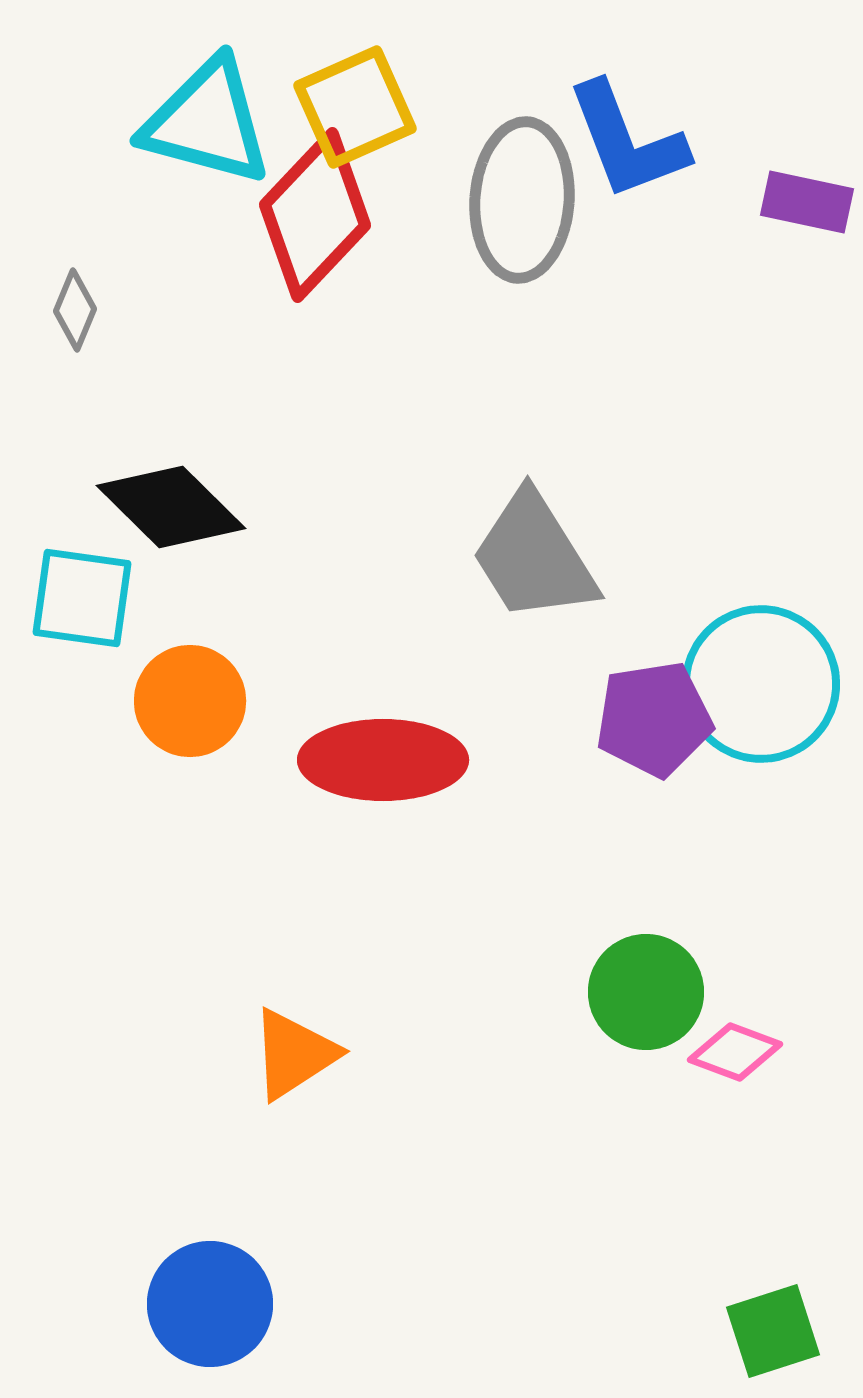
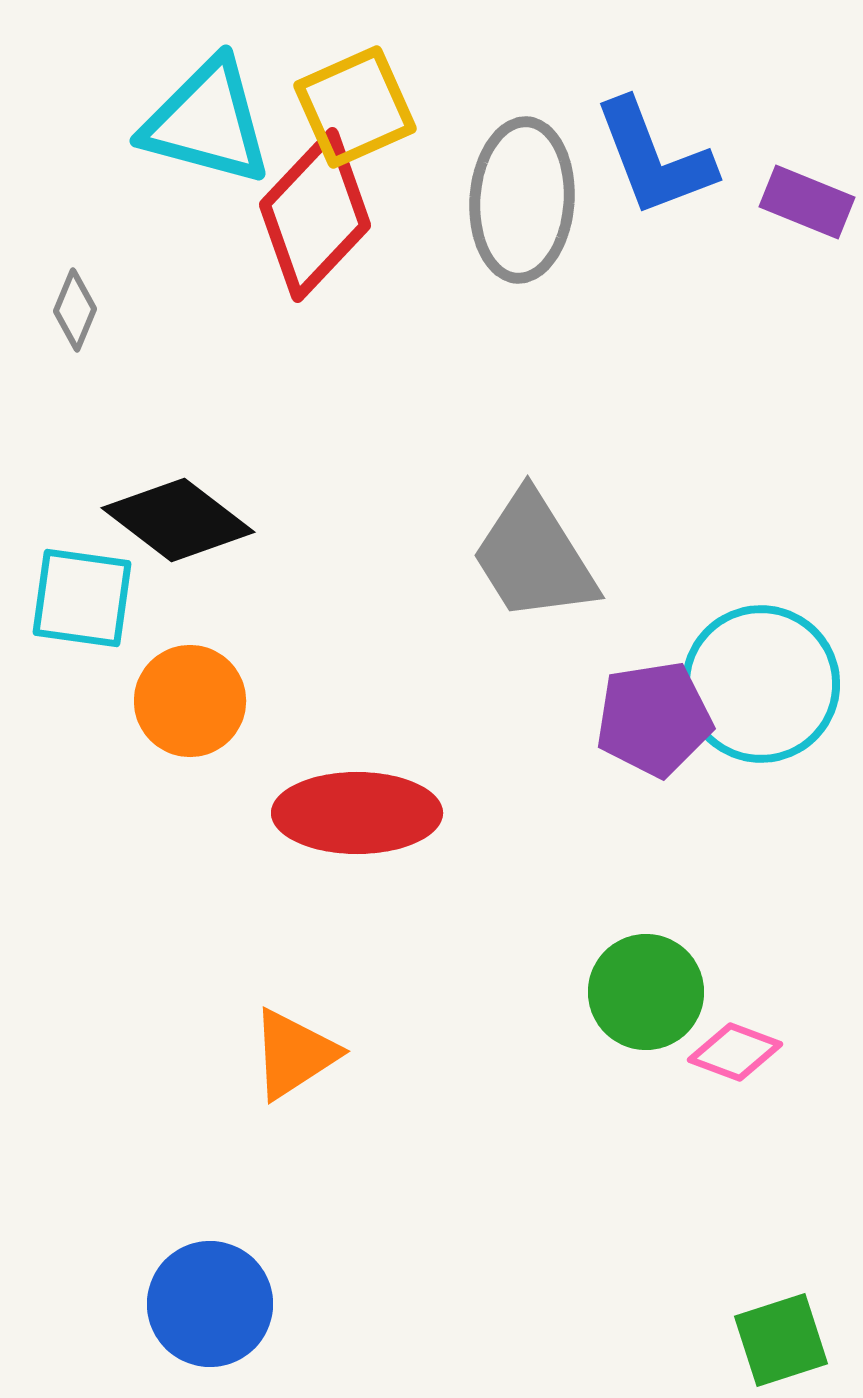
blue L-shape: moved 27 px right, 17 px down
purple rectangle: rotated 10 degrees clockwise
black diamond: moved 7 px right, 13 px down; rotated 7 degrees counterclockwise
red ellipse: moved 26 px left, 53 px down
green square: moved 8 px right, 9 px down
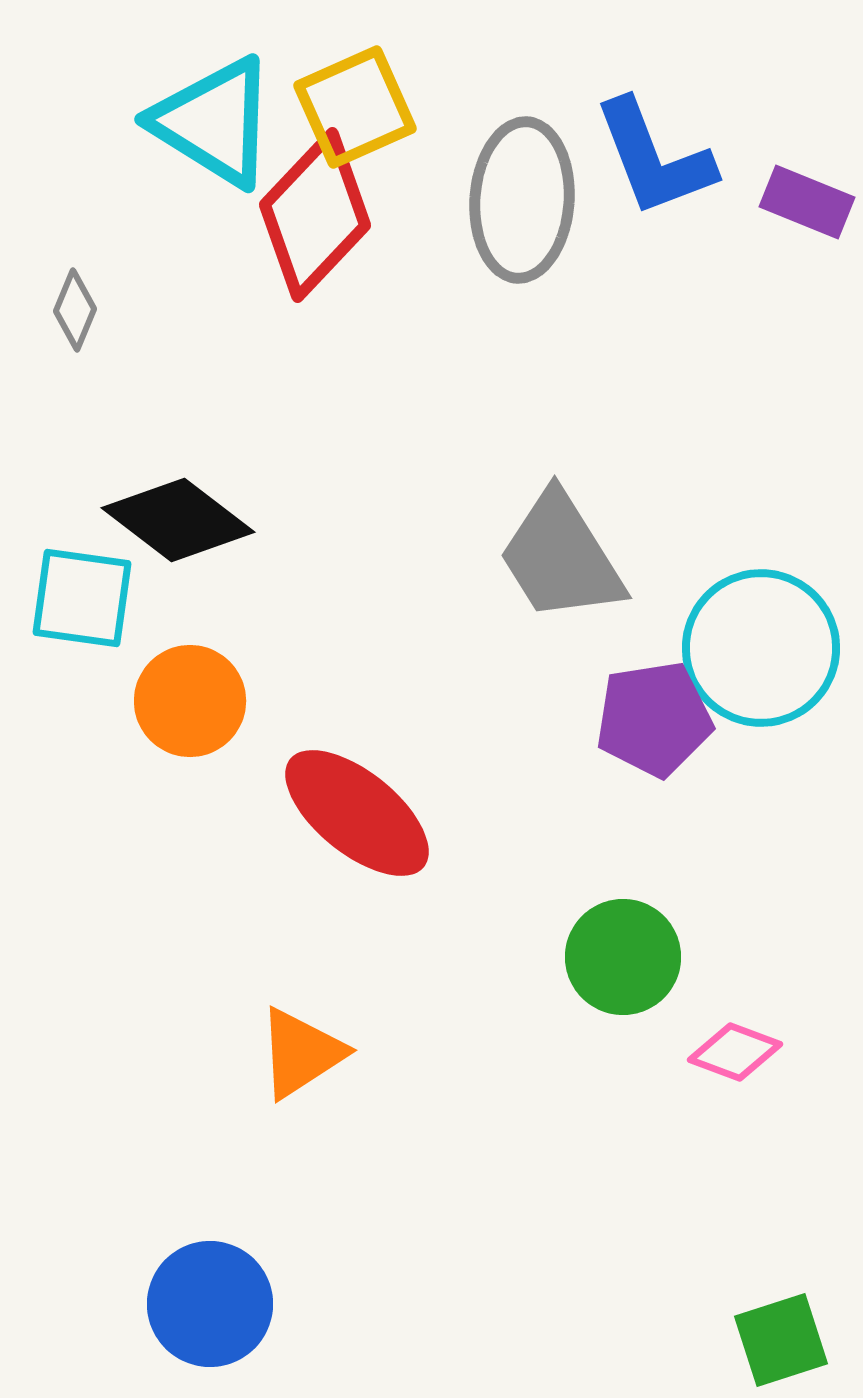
cyan triangle: moved 7 px right; rotated 17 degrees clockwise
gray trapezoid: moved 27 px right
cyan circle: moved 36 px up
red ellipse: rotated 39 degrees clockwise
green circle: moved 23 px left, 35 px up
orange triangle: moved 7 px right, 1 px up
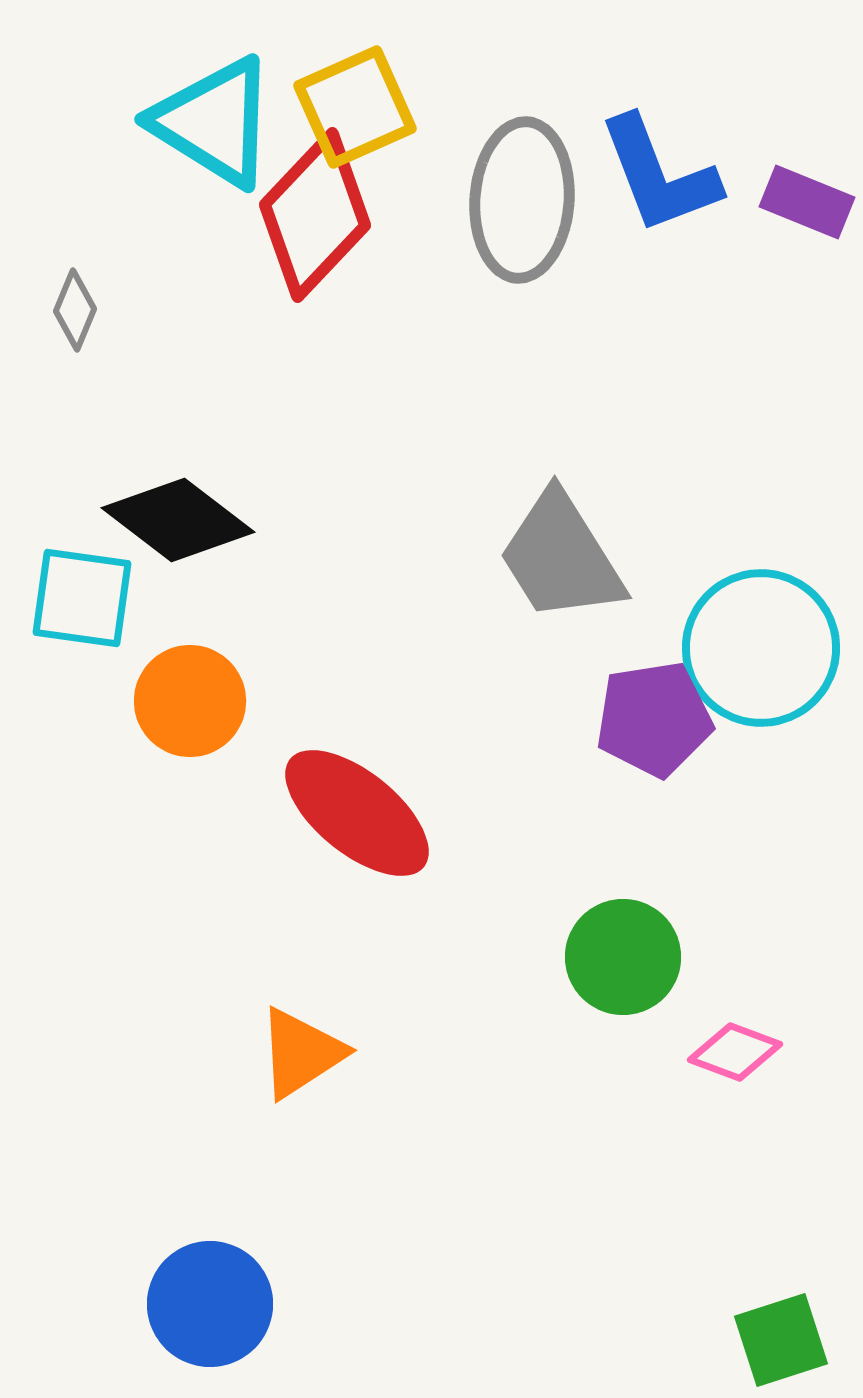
blue L-shape: moved 5 px right, 17 px down
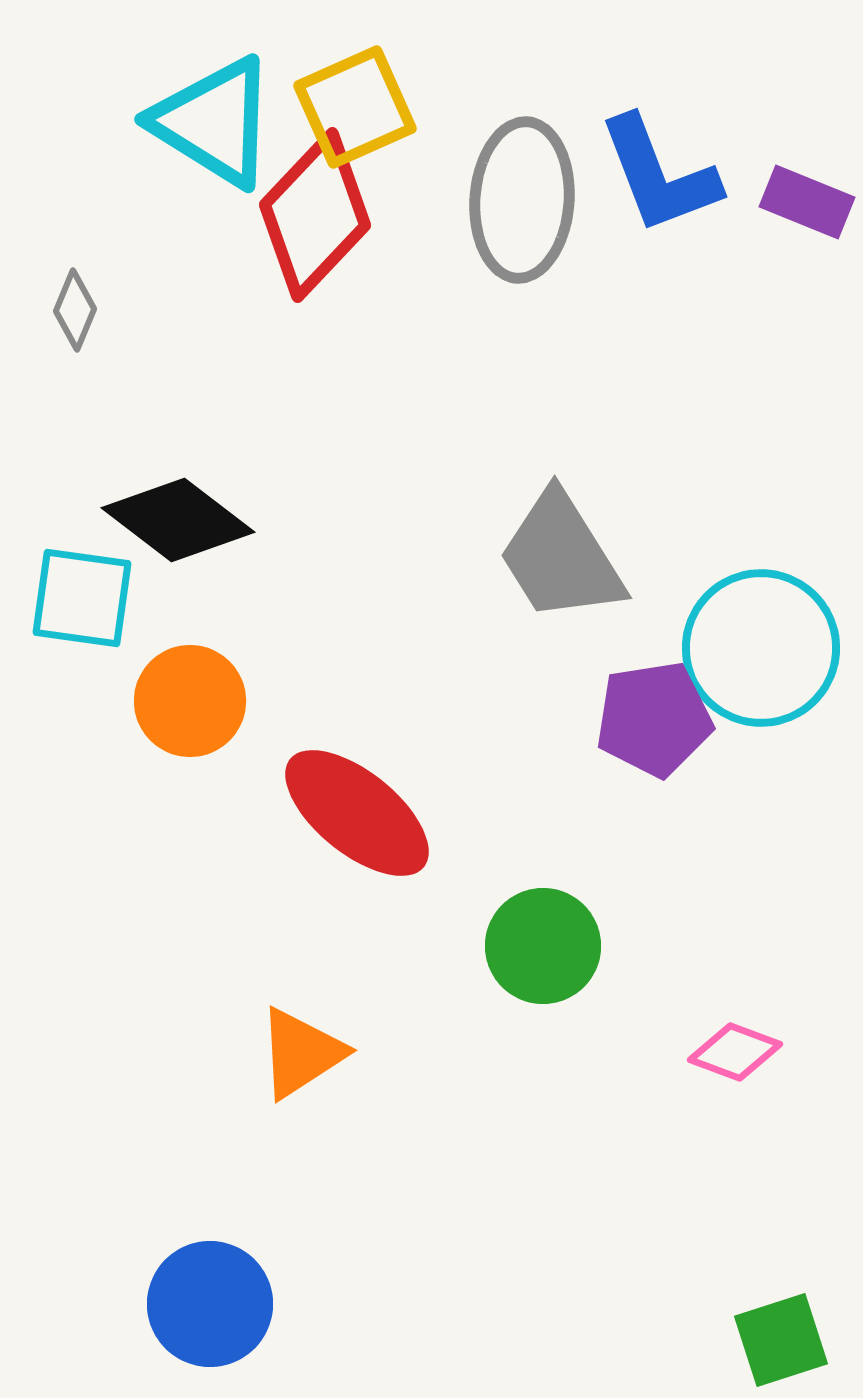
green circle: moved 80 px left, 11 px up
